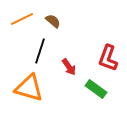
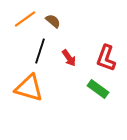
orange line: moved 3 px right; rotated 10 degrees counterclockwise
red L-shape: moved 2 px left
red arrow: moved 9 px up
green rectangle: moved 2 px right
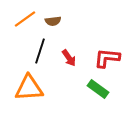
brown semicircle: rotated 133 degrees clockwise
red L-shape: moved 1 px right; rotated 76 degrees clockwise
orange triangle: rotated 20 degrees counterclockwise
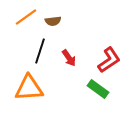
orange line: moved 1 px right, 2 px up
red L-shape: moved 2 px right, 2 px down; rotated 140 degrees clockwise
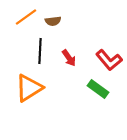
black line: rotated 15 degrees counterclockwise
red L-shape: rotated 84 degrees clockwise
orange triangle: rotated 28 degrees counterclockwise
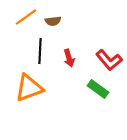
red arrow: rotated 18 degrees clockwise
orange triangle: rotated 12 degrees clockwise
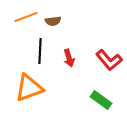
orange line: rotated 15 degrees clockwise
green rectangle: moved 3 px right, 11 px down
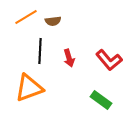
orange line: rotated 10 degrees counterclockwise
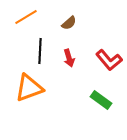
brown semicircle: moved 16 px right, 2 px down; rotated 35 degrees counterclockwise
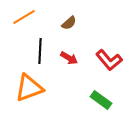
orange line: moved 2 px left
red arrow: rotated 42 degrees counterclockwise
